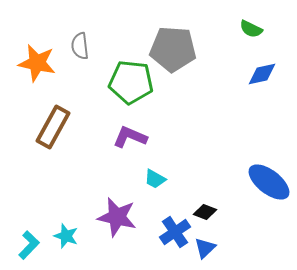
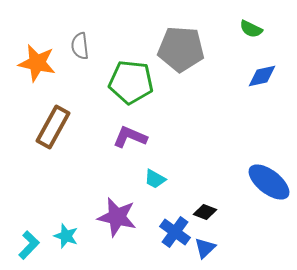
gray pentagon: moved 8 px right
blue diamond: moved 2 px down
blue cross: rotated 20 degrees counterclockwise
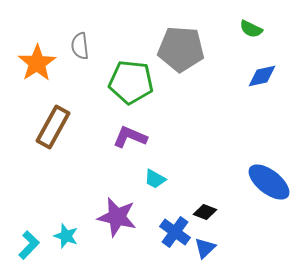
orange star: rotated 27 degrees clockwise
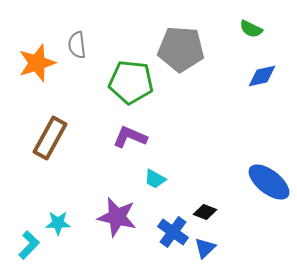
gray semicircle: moved 3 px left, 1 px up
orange star: rotated 15 degrees clockwise
brown rectangle: moved 3 px left, 11 px down
blue cross: moved 2 px left
cyan star: moved 8 px left, 13 px up; rotated 20 degrees counterclockwise
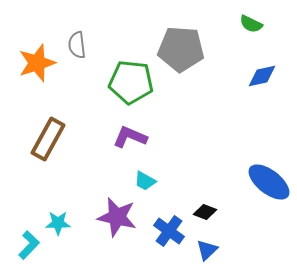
green semicircle: moved 5 px up
brown rectangle: moved 2 px left, 1 px down
cyan trapezoid: moved 10 px left, 2 px down
blue cross: moved 4 px left, 1 px up
blue triangle: moved 2 px right, 2 px down
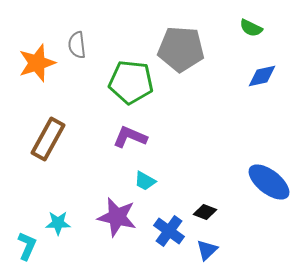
green semicircle: moved 4 px down
cyan L-shape: moved 2 px left, 1 px down; rotated 20 degrees counterclockwise
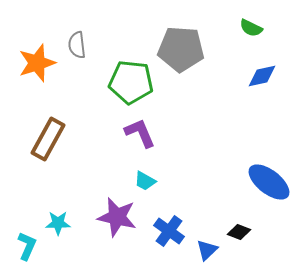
purple L-shape: moved 10 px right, 4 px up; rotated 44 degrees clockwise
black diamond: moved 34 px right, 20 px down
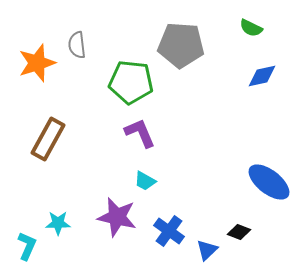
gray pentagon: moved 4 px up
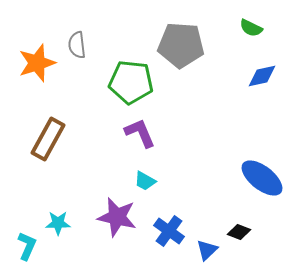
blue ellipse: moved 7 px left, 4 px up
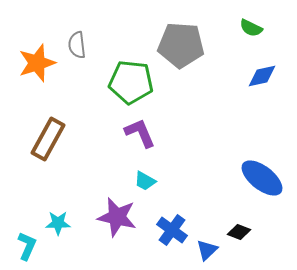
blue cross: moved 3 px right, 1 px up
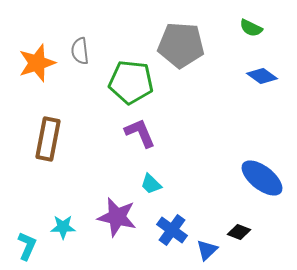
gray semicircle: moved 3 px right, 6 px down
blue diamond: rotated 48 degrees clockwise
brown rectangle: rotated 18 degrees counterclockwise
cyan trapezoid: moved 6 px right, 3 px down; rotated 15 degrees clockwise
cyan star: moved 5 px right, 4 px down
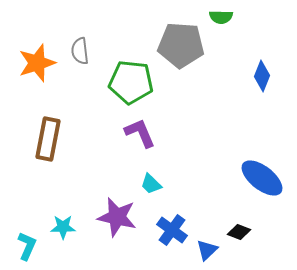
green semicircle: moved 30 px left, 11 px up; rotated 25 degrees counterclockwise
blue diamond: rotated 76 degrees clockwise
